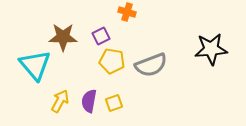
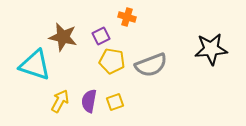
orange cross: moved 5 px down
brown star: rotated 12 degrees clockwise
cyan triangle: rotated 32 degrees counterclockwise
yellow square: moved 1 px right, 1 px up
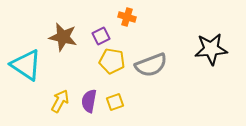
cyan triangle: moved 9 px left; rotated 16 degrees clockwise
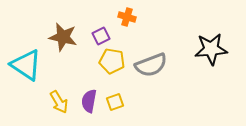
yellow arrow: moved 1 px left, 1 px down; rotated 120 degrees clockwise
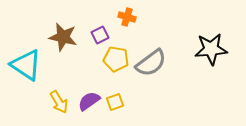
purple square: moved 1 px left, 1 px up
yellow pentagon: moved 4 px right, 2 px up
gray semicircle: moved 2 px up; rotated 16 degrees counterclockwise
purple semicircle: rotated 45 degrees clockwise
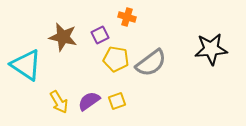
yellow square: moved 2 px right, 1 px up
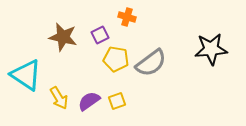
cyan triangle: moved 10 px down
yellow arrow: moved 4 px up
